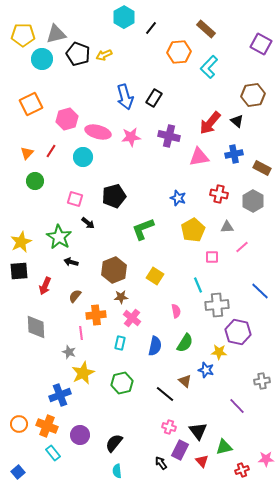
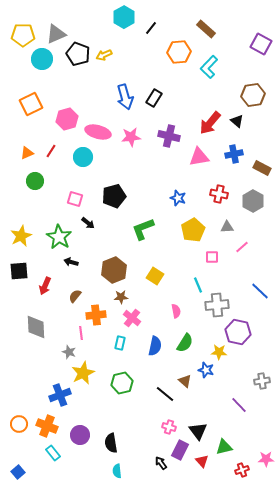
gray triangle at (56, 34): rotated 10 degrees counterclockwise
orange triangle at (27, 153): rotated 24 degrees clockwise
yellow star at (21, 242): moved 6 px up
purple line at (237, 406): moved 2 px right, 1 px up
black semicircle at (114, 443): moved 3 px left; rotated 48 degrees counterclockwise
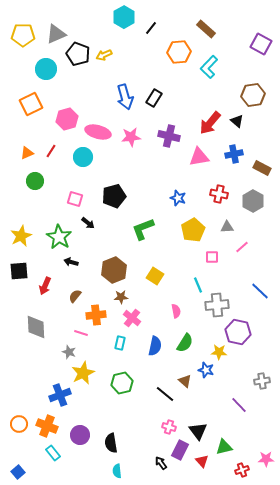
cyan circle at (42, 59): moved 4 px right, 10 px down
pink line at (81, 333): rotated 64 degrees counterclockwise
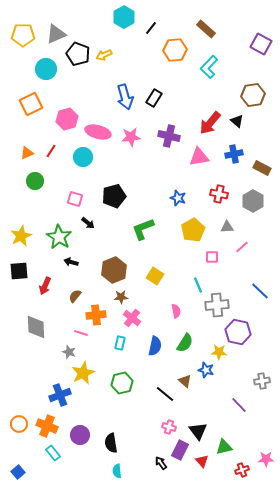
orange hexagon at (179, 52): moved 4 px left, 2 px up
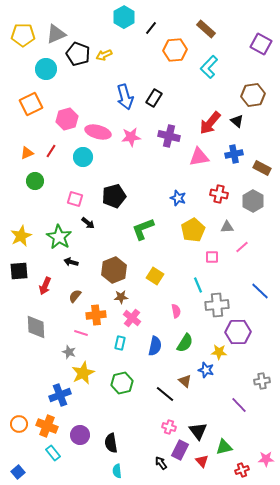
purple hexagon at (238, 332): rotated 15 degrees counterclockwise
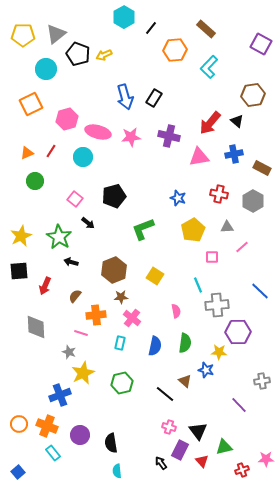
gray triangle at (56, 34): rotated 15 degrees counterclockwise
pink square at (75, 199): rotated 21 degrees clockwise
green semicircle at (185, 343): rotated 24 degrees counterclockwise
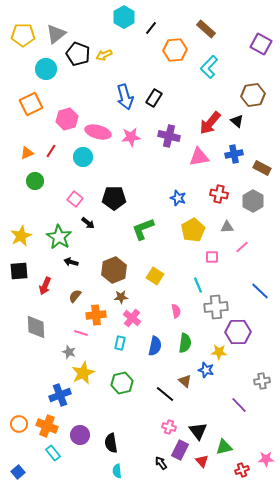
black pentagon at (114, 196): moved 2 px down; rotated 15 degrees clockwise
gray cross at (217, 305): moved 1 px left, 2 px down
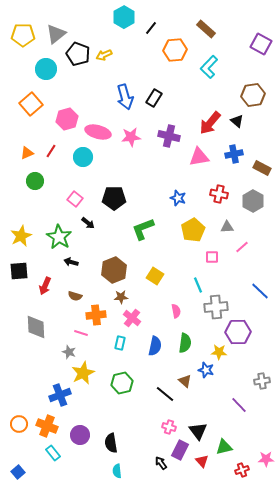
orange square at (31, 104): rotated 15 degrees counterclockwise
brown semicircle at (75, 296): rotated 112 degrees counterclockwise
